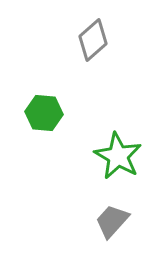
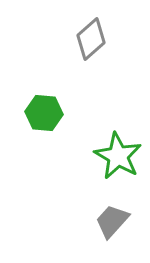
gray diamond: moved 2 px left, 1 px up
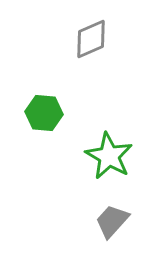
gray diamond: rotated 18 degrees clockwise
green star: moved 9 px left
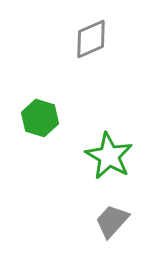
green hexagon: moved 4 px left, 5 px down; rotated 12 degrees clockwise
